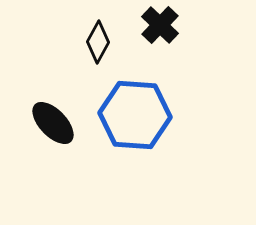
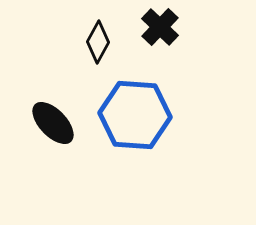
black cross: moved 2 px down
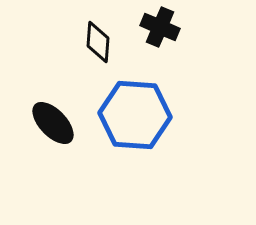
black cross: rotated 21 degrees counterclockwise
black diamond: rotated 24 degrees counterclockwise
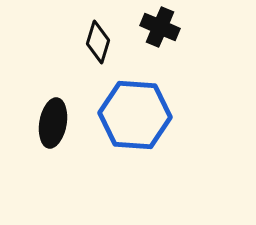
black diamond: rotated 12 degrees clockwise
black ellipse: rotated 54 degrees clockwise
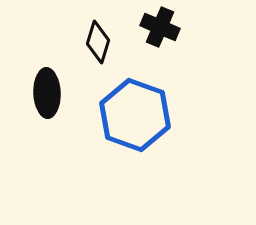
blue hexagon: rotated 16 degrees clockwise
black ellipse: moved 6 px left, 30 px up; rotated 12 degrees counterclockwise
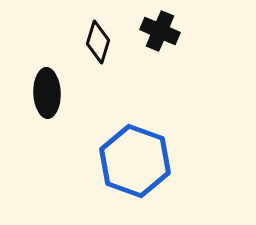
black cross: moved 4 px down
blue hexagon: moved 46 px down
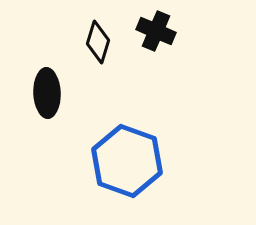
black cross: moved 4 px left
blue hexagon: moved 8 px left
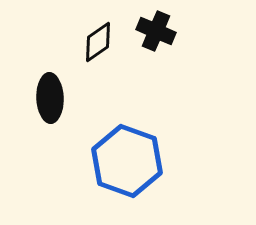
black diamond: rotated 39 degrees clockwise
black ellipse: moved 3 px right, 5 px down
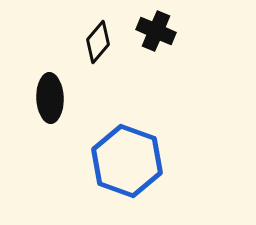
black diamond: rotated 15 degrees counterclockwise
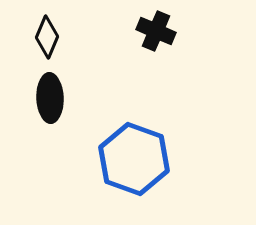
black diamond: moved 51 px left, 5 px up; rotated 18 degrees counterclockwise
blue hexagon: moved 7 px right, 2 px up
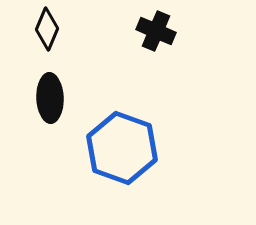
black diamond: moved 8 px up
blue hexagon: moved 12 px left, 11 px up
